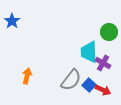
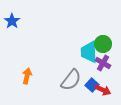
green circle: moved 6 px left, 12 px down
blue square: moved 3 px right
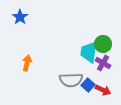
blue star: moved 8 px right, 4 px up
cyan trapezoid: rotated 10 degrees clockwise
orange arrow: moved 13 px up
gray semicircle: rotated 50 degrees clockwise
blue square: moved 4 px left
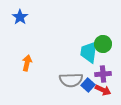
purple cross: moved 11 px down; rotated 35 degrees counterclockwise
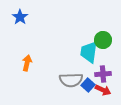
green circle: moved 4 px up
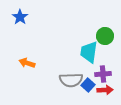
green circle: moved 2 px right, 4 px up
orange arrow: rotated 84 degrees counterclockwise
red arrow: moved 2 px right; rotated 28 degrees counterclockwise
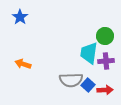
cyan trapezoid: moved 1 px down
orange arrow: moved 4 px left, 1 px down
purple cross: moved 3 px right, 13 px up
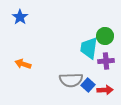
cyan trapezoid: moved 5 px up
